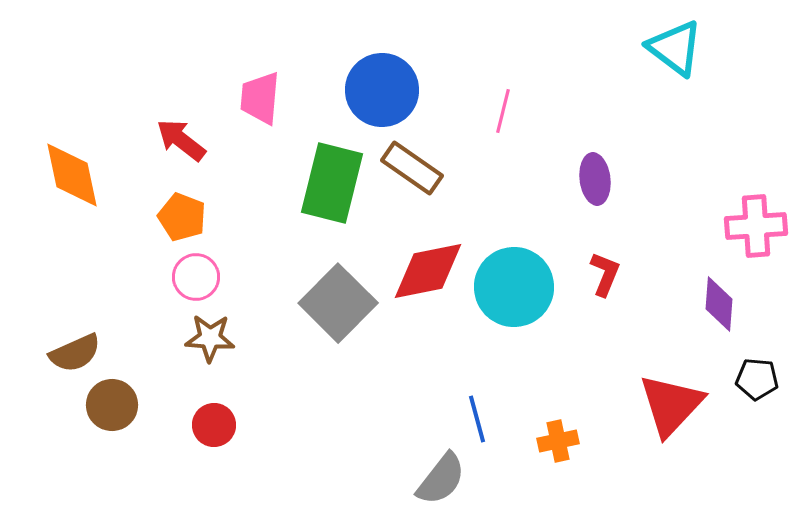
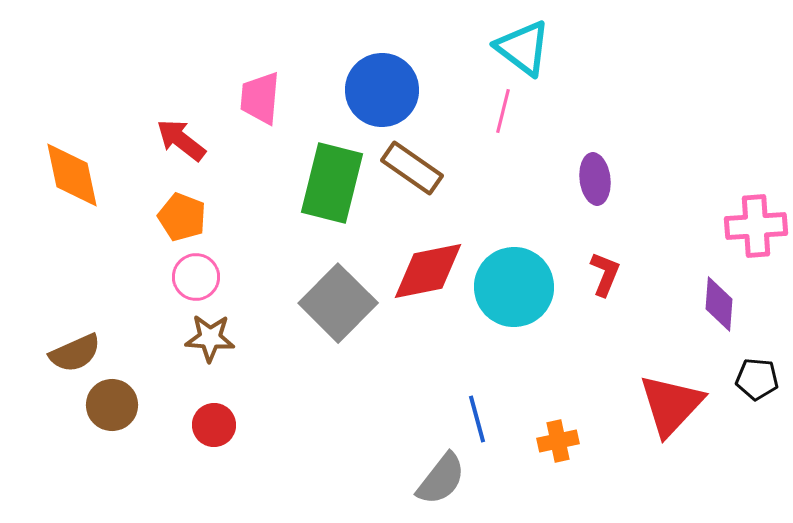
cyan triangle: moved 152 px left
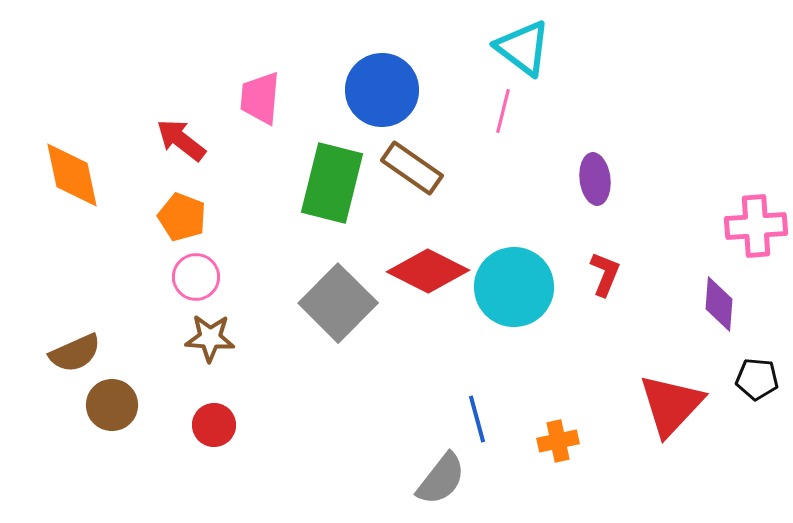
red diamond: rotated 38 degrees clockwise
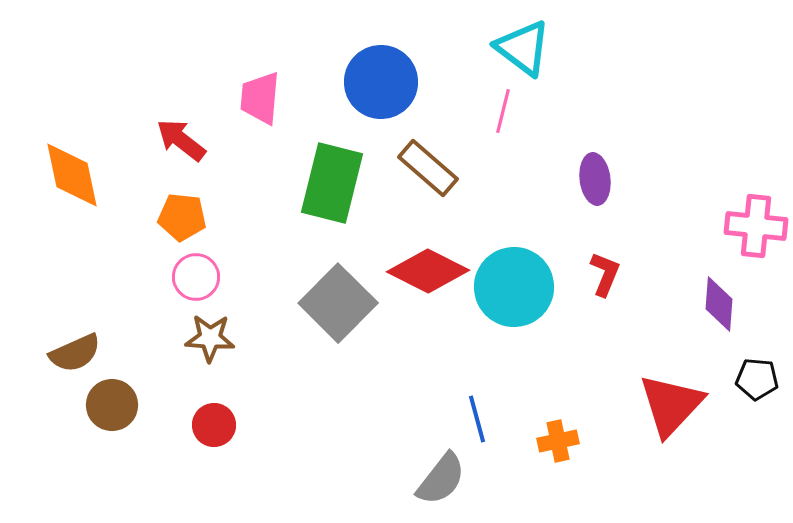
blue circle: moved 1 px left, 8 px up
brown rectangle: moved 16 px right; rotated 6 degrees clockwise
orange pentagon: rotated 15 degrees counterclockwise
pink cross: rotated 10 degrees clockwise
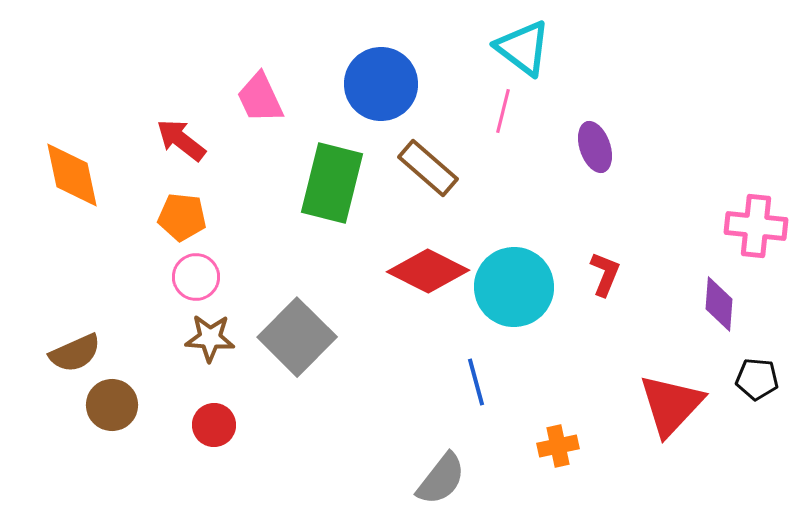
blue circle: moved 2 px down
pink trapezoid: rotated 30 degrees counterclockwise
purple ellipse: moved 32 px up; rotated 12 degrees counterclockwise
gray square: moved 41 px left, 34 px down
blue line: moved 1 px left, 37 px up
orange cross: moved 5 px down
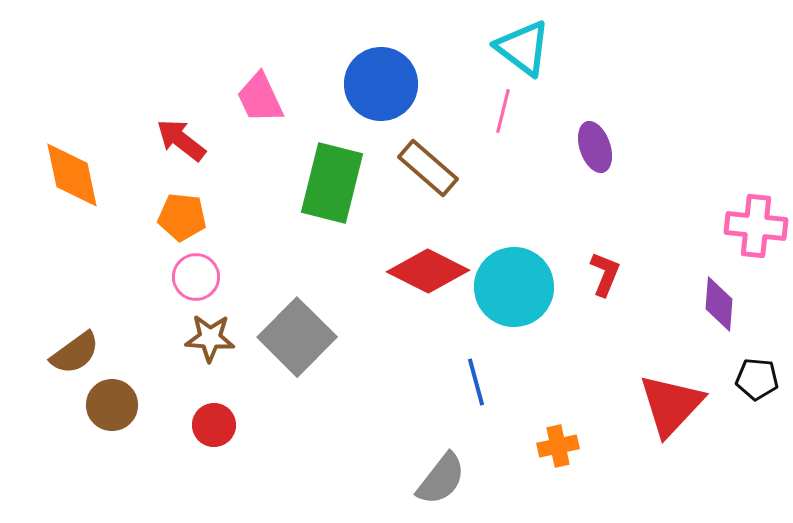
brown semicircle: rotated 12 degrees counterclockwise
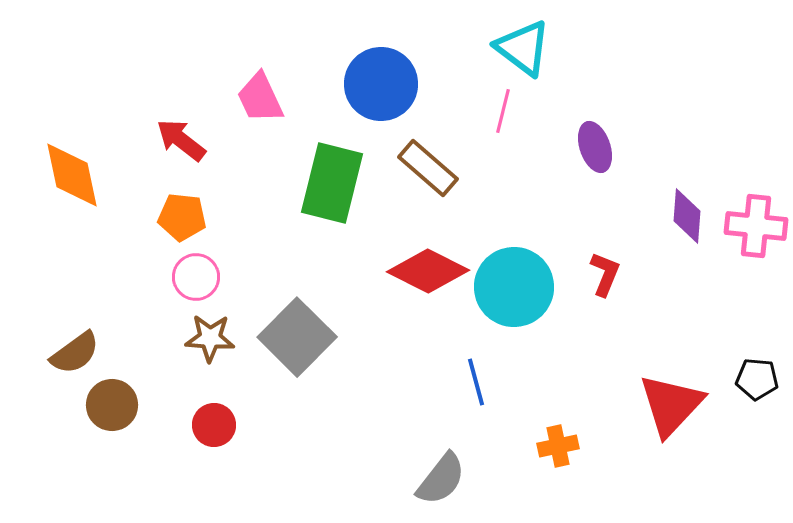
purple diamond: moved 32 px left, 88 px up
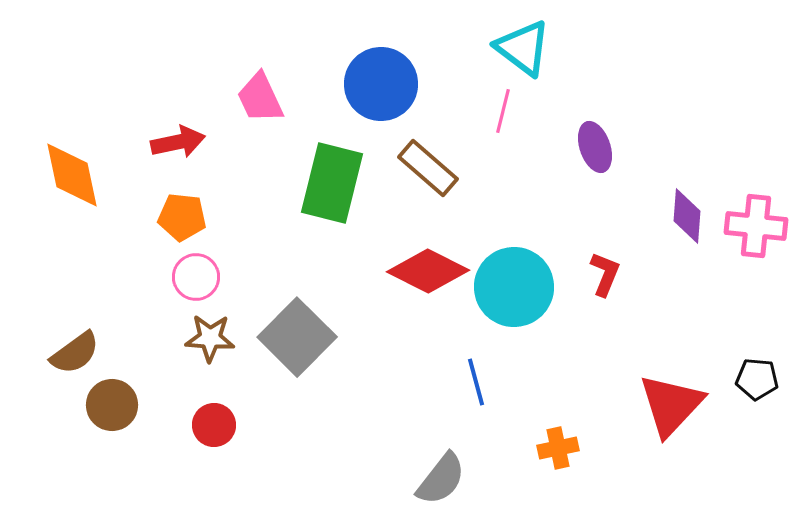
red arrow: moved 3 px left, 2 px down; rotated 130 degrees clockwise
orange cross: moved 2 px down
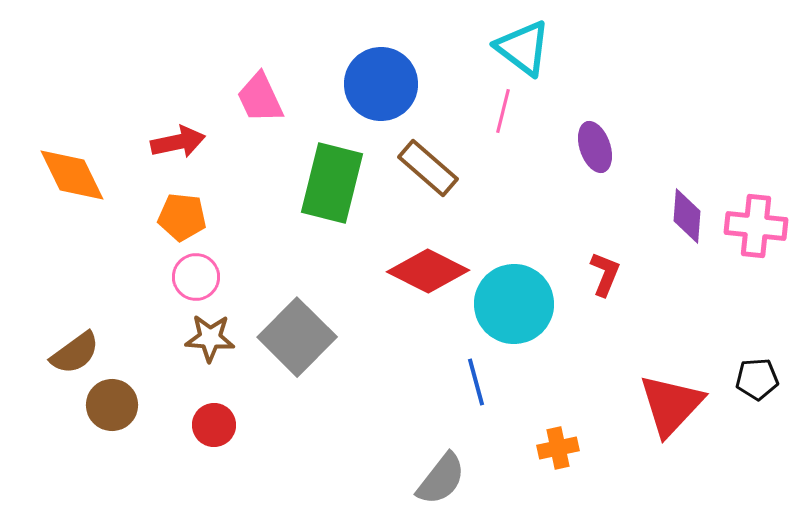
orange diamond: rotated 14 degrees counterclockwise
cyan circle: moved 17 px down
black pentagon: rotated 9 degrees counterclockwise
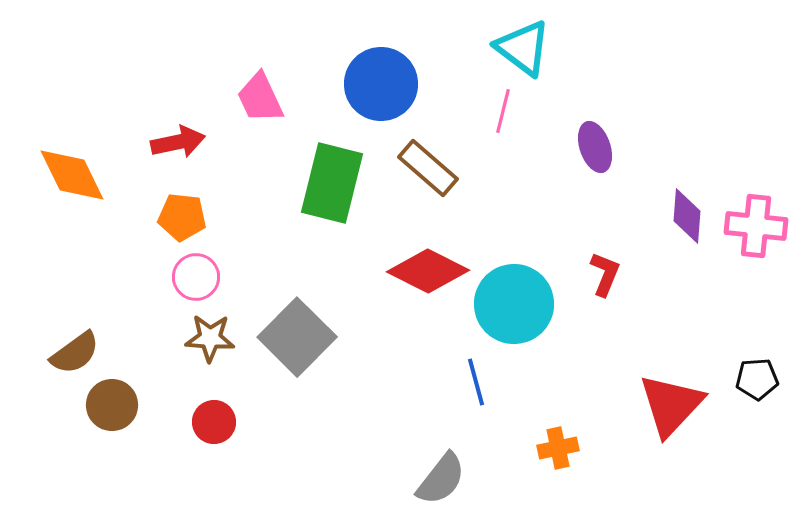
red circle: moved 3 px up
